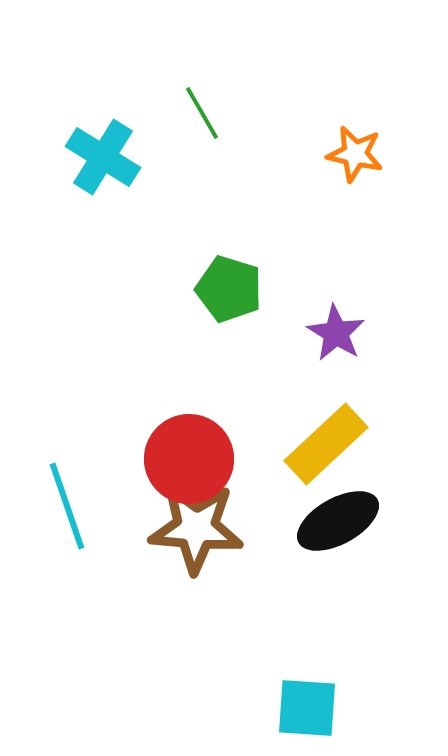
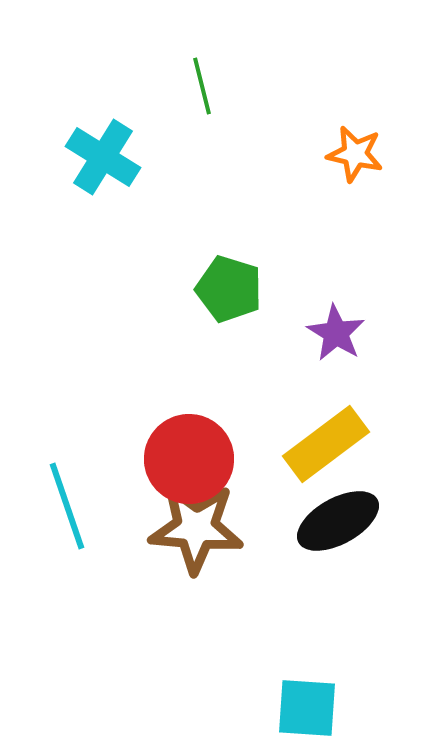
green line: moved 27 px up; rotated 16 degrees clockwise
yellow rectangle: rotated 6 degrees clockwise
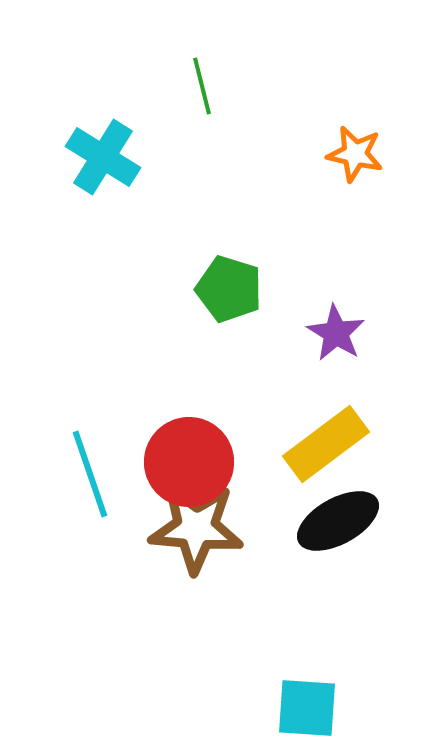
red circle: moved 3 px down
cyan line: moved 23 px right, 32 px up
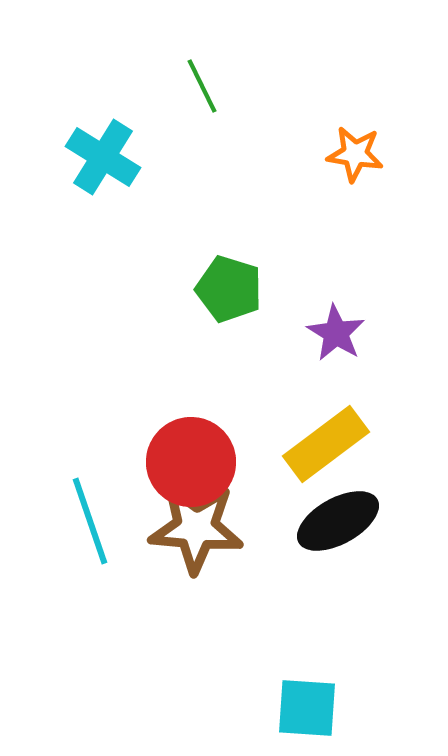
green line: rotated 12 degrees counterclockwise
orange star: rotated 4 degrees counterclockwise
red circle: moved 2 px right
cyan line: moved 47 px down
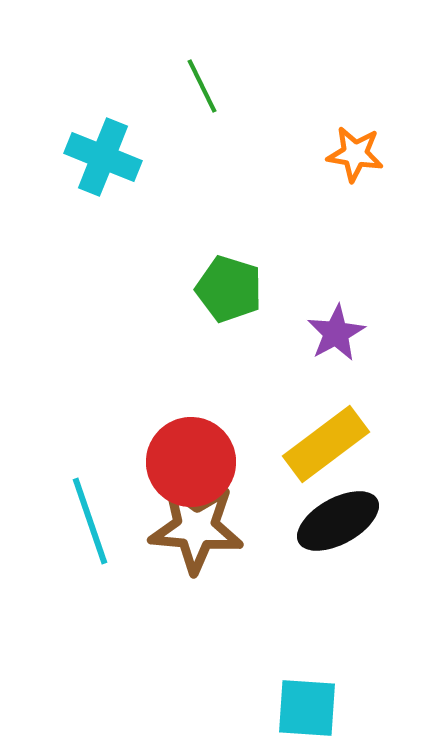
cyan cross: rotated 10 degrees counterclockwise
purple star: rotated 12 degrees clockwise
